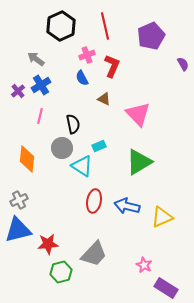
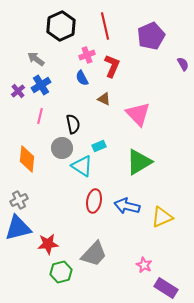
blue triangle: moved 2 px up
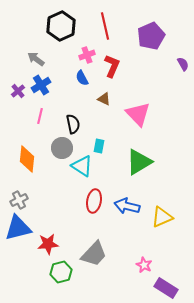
cyan rectangle: rotated 56 degrees counterclockwise
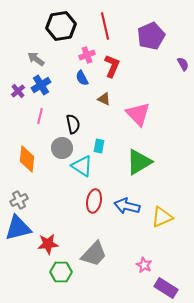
black hexagon: rotated 16 degrees clockwise
green hexagon: rotated 15 degrees clockwise
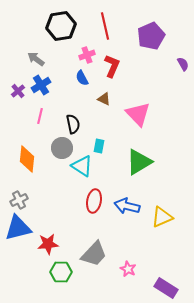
pink star: moved 16 px left, 4 px down
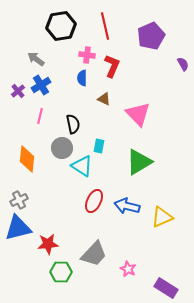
pink cross: rotated 28 degrees clockwise
blue semicircle: rotated 28 degrees clockwise
red ellipse: rotated 15 degrees clockwise
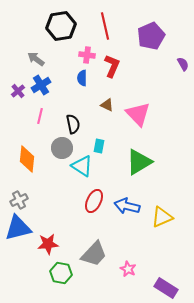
brown triangle: moved 3 px right, 6 px down
green hexagon: moved 1 px down; rotated 10 degrees clockwise
